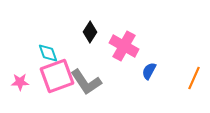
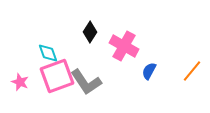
orange line: moved 2 px left, 7 px up; rotated 15 degrees clockwise
pink star: rotated 24 degrees clockwise
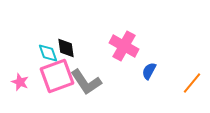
black diamond: moved 24 px left, 16 px down; rotated 40 degrees counterclockwise
orange line: moved 12 px down
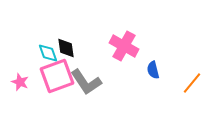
blue semicircle: moved 4 px right, 1 px up; rotated 42 degrees counterclockwise
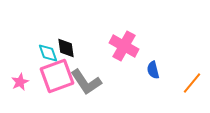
pink star: rotated 24 degrees clockwise
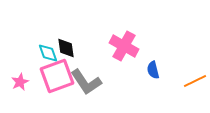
orange line: moved 3 px right, 2 px up; rotated 25 degrees clockwise
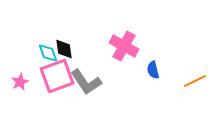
black diamond: moved 2 px left, 1 px down
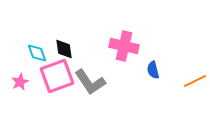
pink cross: rotated 16 degrees counterclockwise
cyan diamond: moved 11 px left
gray L-shape: moved 4 px right
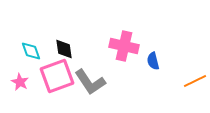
cyan diamond: moved 6 px left, 2 px up
blue semicircle: moved 9 px up
pink star: rotated 18 degrees counterclockwise
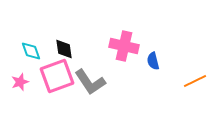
pink star: rotated 24 degrees clockwise
